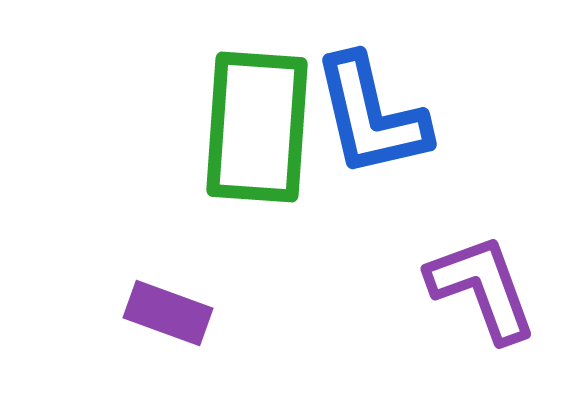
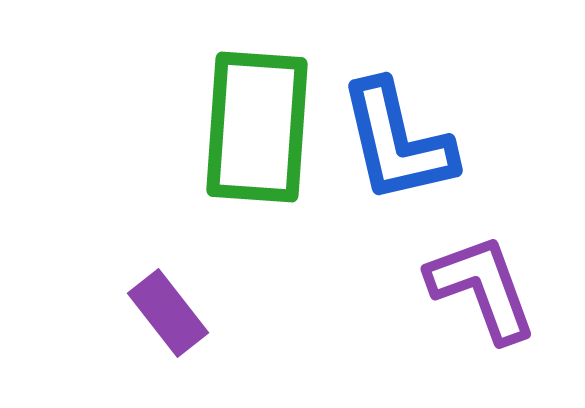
blue L-shape: moved 26 px right, 26 px down
purple rectangle: rotated 32 degrees clockwise
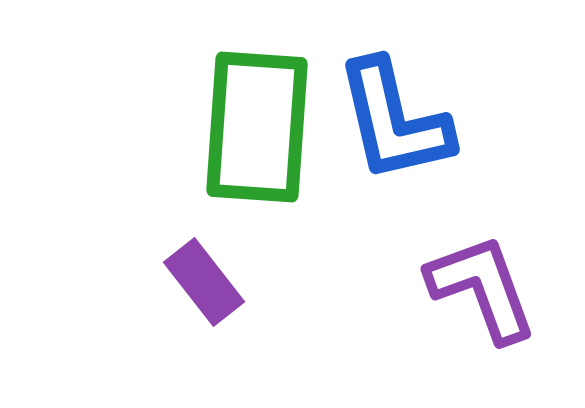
blue L-shape: moved 3 px left, 21 px up
purple rectangle: moved 36 px right, 31 px up
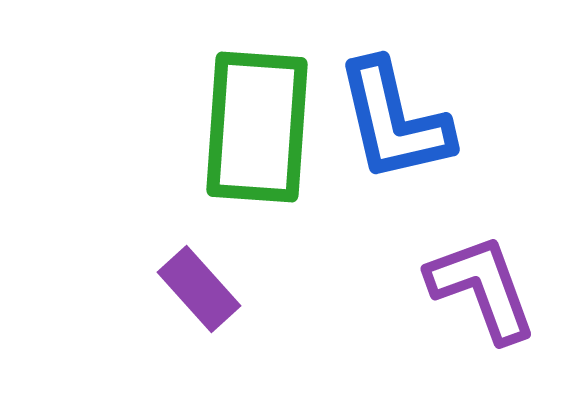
purple rectangle: moved 5 px left, 7 px down; rotated 4 degrees counterclockwise
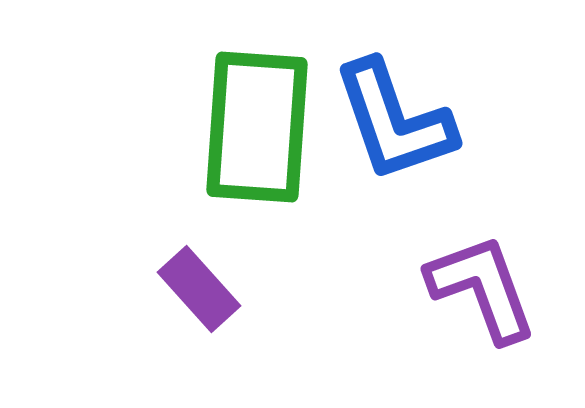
blue L-shape: rotated 6 degrees counterclockwise
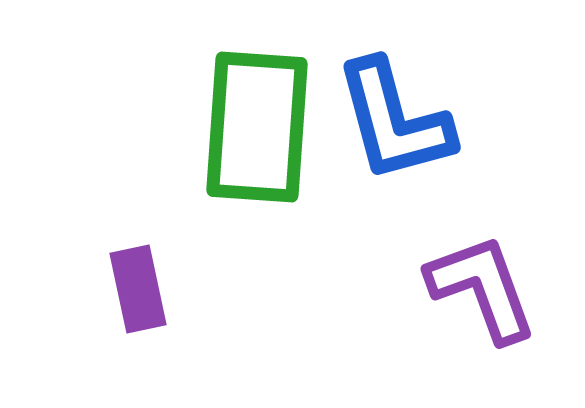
blue L-shape: rotated 4 degrees clockwise
purple rectangle: moved 61 px left; rotated 30 degrees clockwise
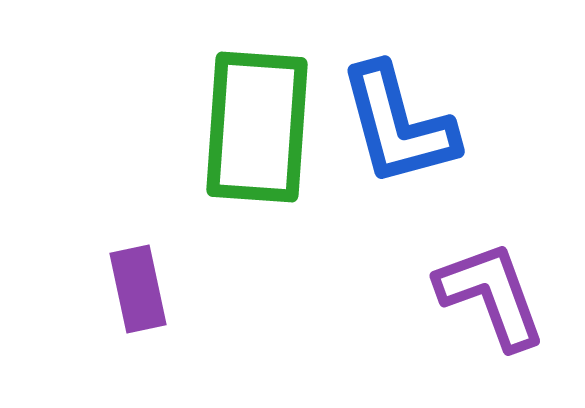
blue L-shape: moved 4 px right, 4 px down
purple L-shape: moved 9 px right, 7 px down
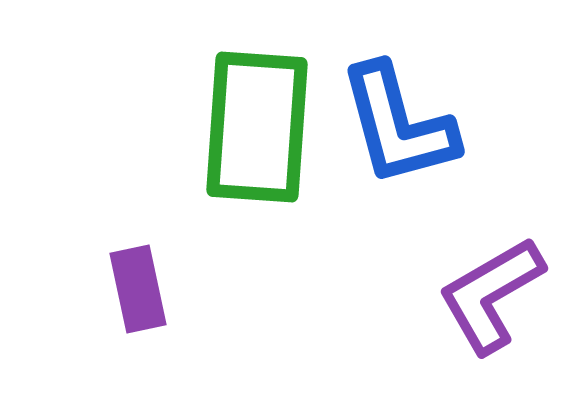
purple L-shape: rotated 100 degrees counterclockwise
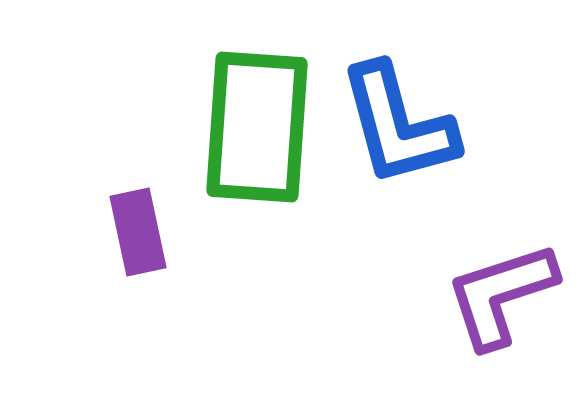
purple rectangle: moved 57 px up
purple L-shape: moved 10 px right; rotated 12 degrees clockwise
